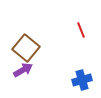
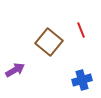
brown square: moved 23 px right, 6 px up
purple arrow: moved 8 px left
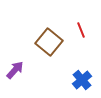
purple arrow: rotated 18 degrees counterclockwise
blue cross: rotated 24 degrees counterclockwise
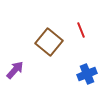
blue cross: moved 5 px right, 6 px up; rotated 18 degrees clockwise
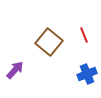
red line: moved 3 px right, 5 px down
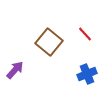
red line: moved 1 px right, 1 px up; rotated 21 degrees counterclockwise
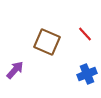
brown square: moved 2 px left; rotated 16 degrees counterclockwise
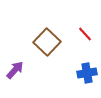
brown square: rotated 20 degrees clockwise
blue cross: moved 1 px up; rotated 12 degrees clockwise
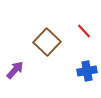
red line: moved 1 px left, 3 px up
blue cross: moved 2 px up
